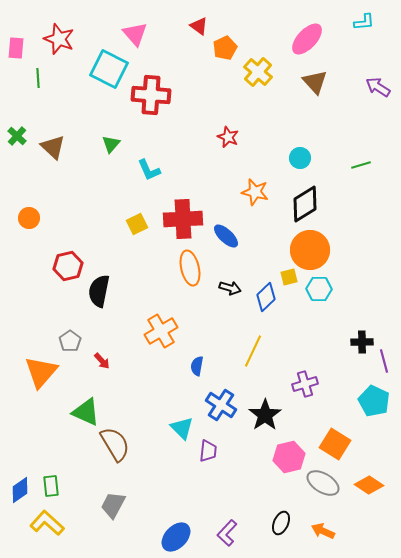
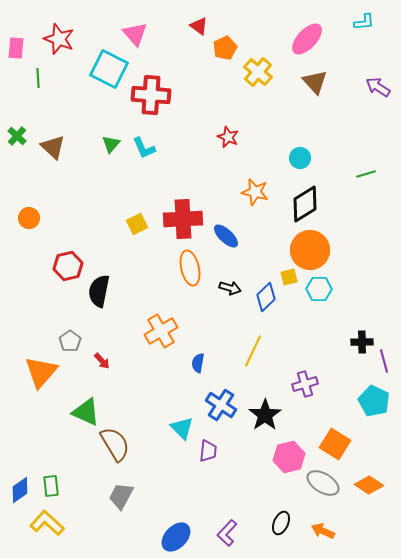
green line at (361, 165): moved 5 px right, 9 px down
cyan L-shape at (149, 170): moved 5 px left, 22 px up
blue semicircle at (197, 366): moved 1 px right, 3 px up
gray trapezoid at (113, 505): moved 8 px right, 9 px up
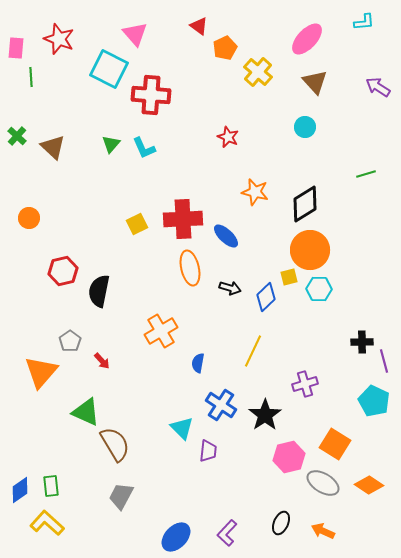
green line at (38, 78): moved 7 px left, 1 px up
cyan circle at (300, 158): moved 5 px right, 31 px up
red hexagon at (68, 266): moved 5 px left, 5 px down
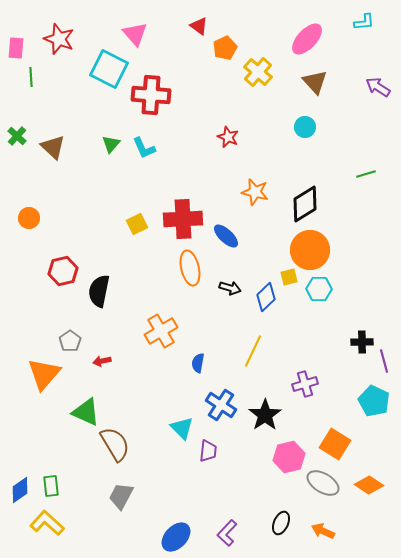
red arrow at (102, 361): rotated 120 degrees clockwise
orange triangle at (41, 372): moved 3 px right, 2 px down
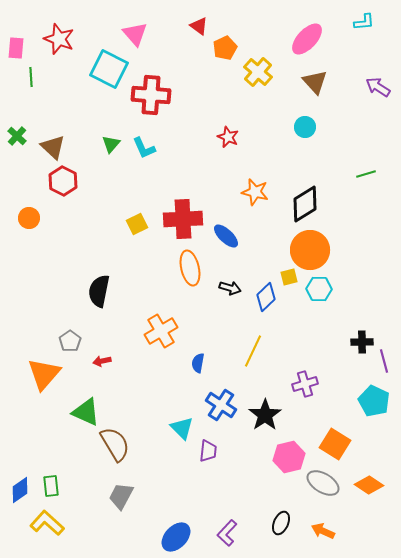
red hexagon at (63, 271): moved 90 px up; rotated 20 degrees counterclockwise
